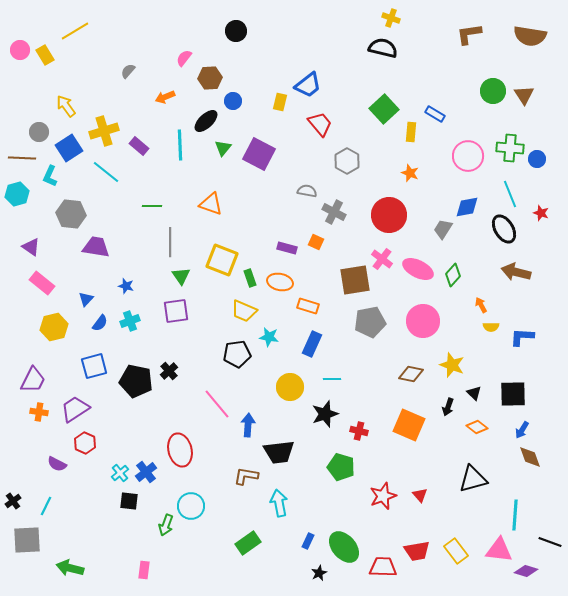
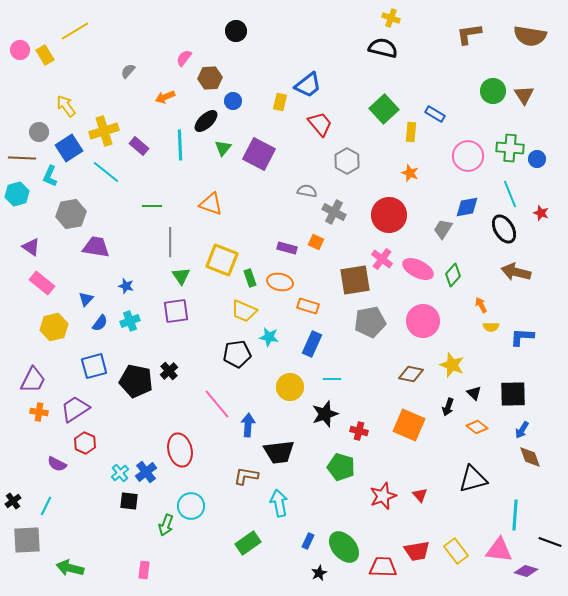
gray hexagon at (71, 214): rotated 16 degrees counterclockwise
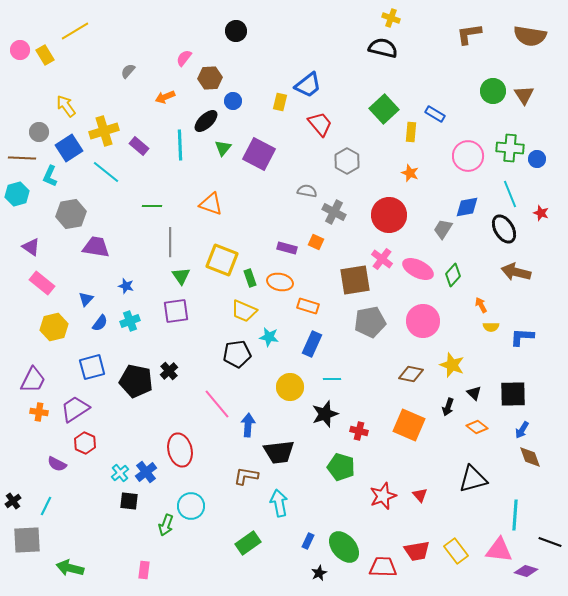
blue square at (94, 366): moved 2 px left, 1 px down
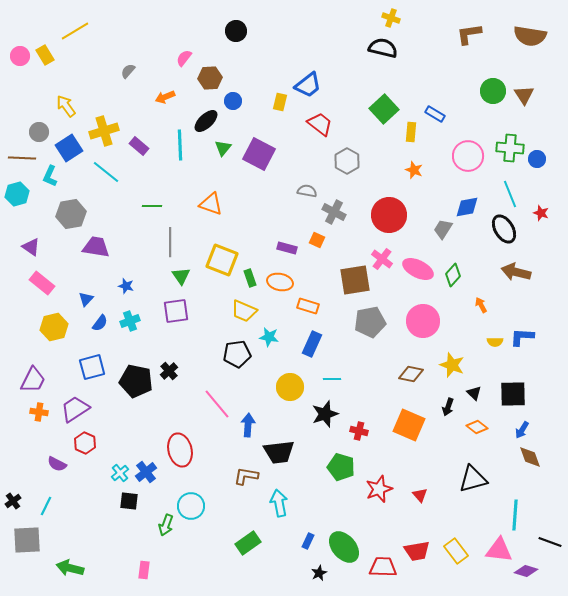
pink circle at (20, 50): moved 6 px down
red trapezoid at (320, 124): rotated 12 degrees counterclockwise
orange star at (410, 173): moved 4 px right, 3 px up
orange square at (316, 242): moved 1 px right, 2 px up
yellow semicircle at (491, 327): moved 4 px right, 15 px down
red star at (383, 496): moved 4 px left, 7 px up
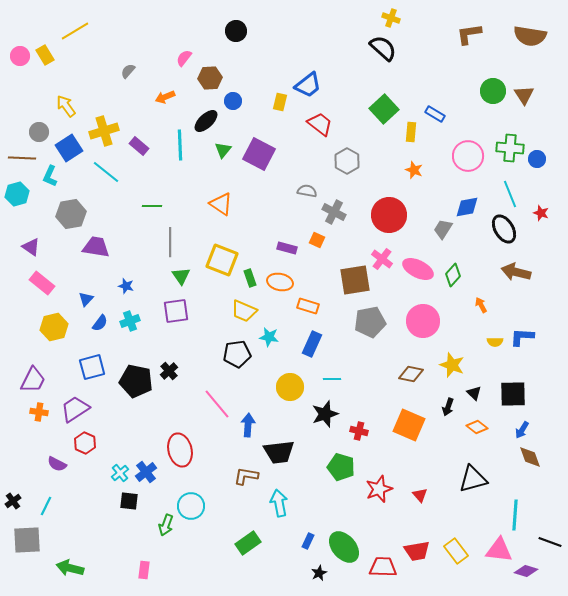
black semicircle at (383, 48): rotated 28 degrees clockwise
green triangle at (223, 148): moved 2 px down
orange triangle at (211, 204): moved 10 px right; rotated 15 degrees clockwise
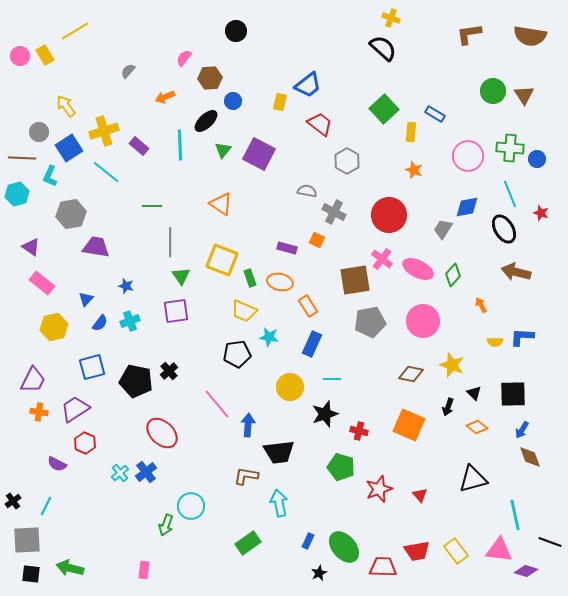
orange rectangle at (308, 306): rotated 40 degrees clockwise
red ellipse at (180, 450): moved 18 px left, 17 px up; rotated 32 degrees counterclockwise
black square at (129, 501): moved 98 px left, 73 px down
cyan line at (515, 515): rotated 16 degrees counterclockwise
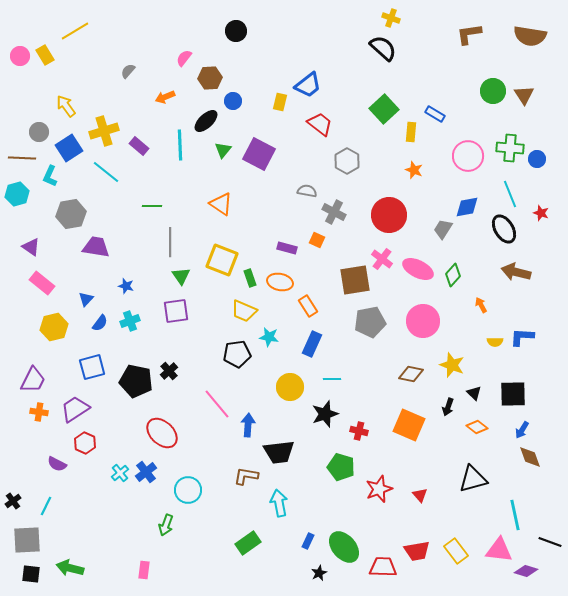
cyan circle at (191, 506): moved 3 px left, 16 px up
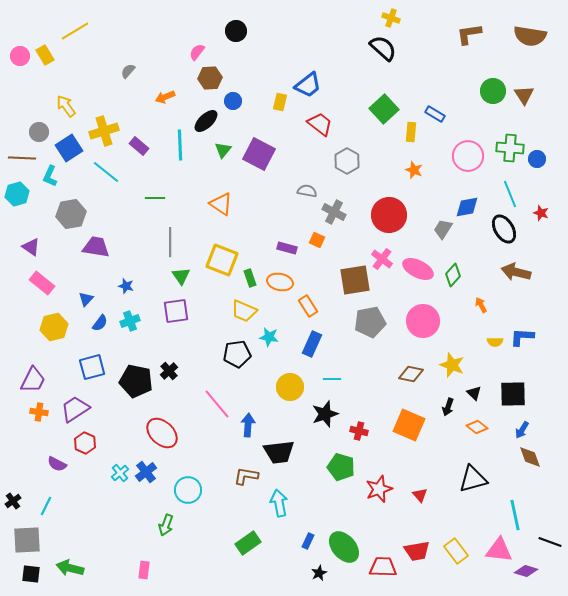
pink semicircle at (184, 58): moved 13 px right, 6 px up
green line at (152, 206): moved 3 px right, 8 px up
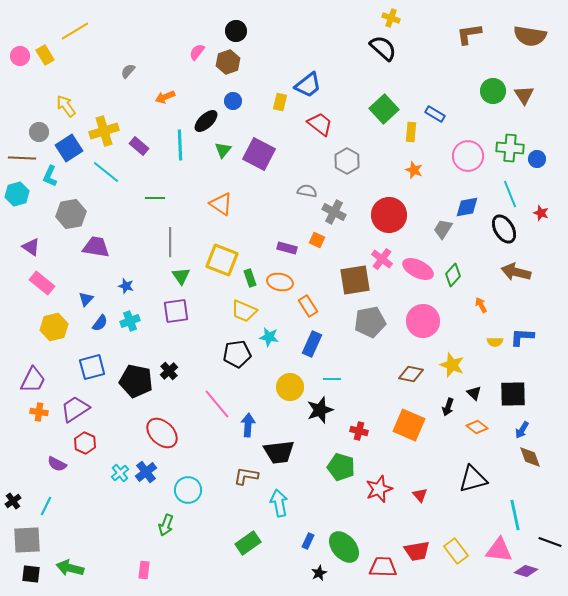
brown hexagon at (210, 78): moved 18 px right, 16 px up; rotated 15 degrees counterclockwise
black star at (325, 414): moved 5 px left, 4 px up
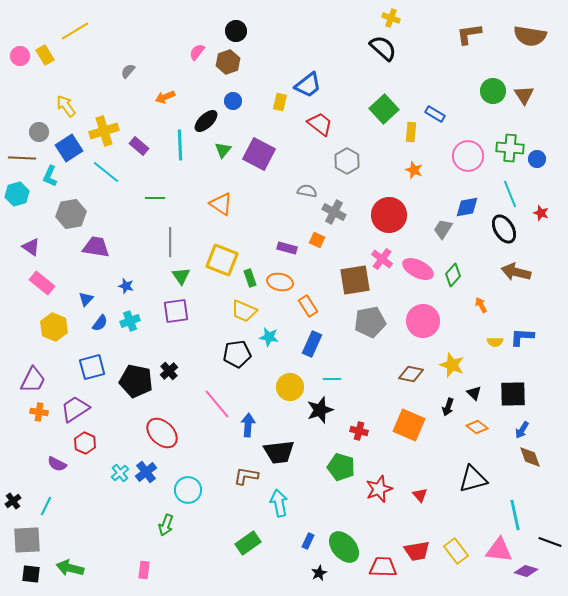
yellow hexagon at (54, 327): rotated 24 degrees counterclockwise
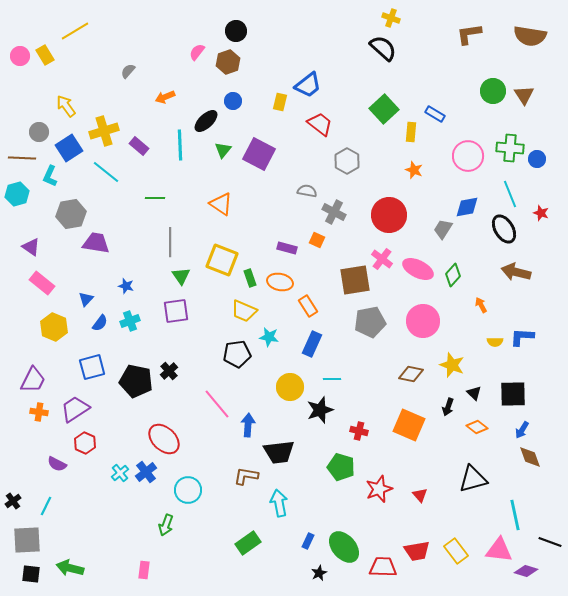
purple trapezoid at (96, 247): moved 4 px up
red ellipse at (162, 433): moved 2 px right, 6 px down
